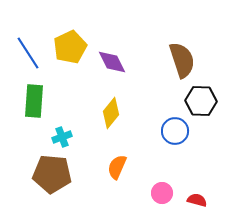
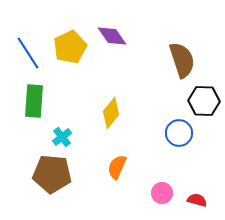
purple diamond: moved 26 px up; rotated 8 degrees counterclockwise
black hexagon: moved 3 px right
blue circle: moved 4 px right, 2 px down
cyan cross: rotated 18 degrees counterclockwise
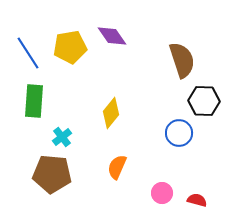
yellow pentagon: rotated 16 degrees clockwise
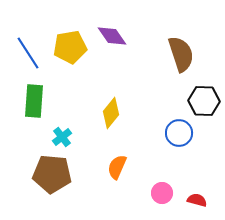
brown semicircle: moved 1 px left, 6 px up
